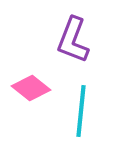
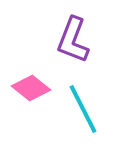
cyan line: moved 2 px right, 2 px up; rotated 33 degrees counterclockwise
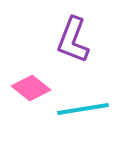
cyan line: rotated 72 degrees counterclockwise
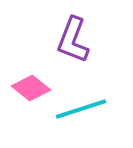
cyan line: moved 2 px left; rotated 9 degrees counterclockwise
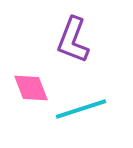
pink diamond: rotated 30 degrees clockwise
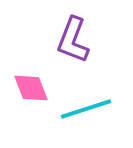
cyan line: moved 5 px right
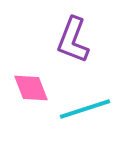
cyan line: moved 1 px left
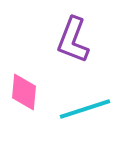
pink diamond: moved 7 px left, 4 px down; rotated 27 degrees clockwise
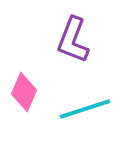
pink diamond: rotated 18 degrees clockwise
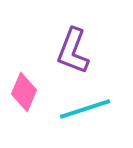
purple L-shape: moved 11 px down
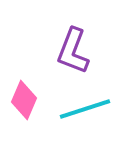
pink diamond: moved 8 px down
